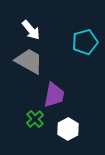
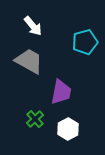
white arrow: moved 2 px right, 4 px up
purple trapezoid: moved 7 px right, 3 px up
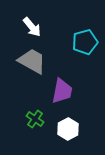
white arrow: moved 1 px left, 1 px down
gray trapezoid: moved 3 px right
purple trapezoid: moved 1 px right, 1 px up
green cross: rotated 12 degrees counterclockwise
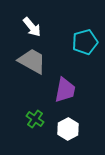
purple trapezoid: moved 3 px right, 1 px up
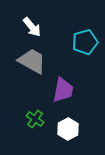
purple trapezoid: moved 2 px left
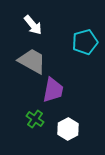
white arrow: moved 1 px right, 2 px up
purple trapezoid: moved 10 px left
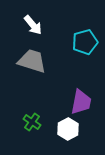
gray trapezoid: rotated 12 degrees counterclockwise
purple trapezoid: moved 28 px right, 12 px down
green cross: moved 3 px left, 3 px down
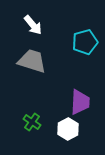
purple trapezoid: moved 1 px left; rotated 8 degrees counterclockwise
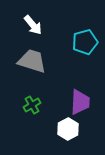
green cross: moved 17 px up; rotated 24 degrees clockwise
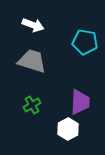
white arrow: rotated 30 degrees counterclockwise
cyan pentagon: rotated 25 degrees clockwise
